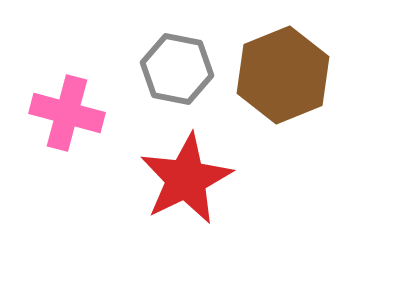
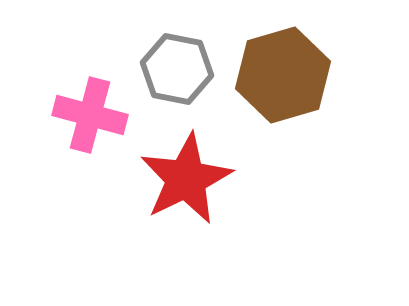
brown hexagon: rotated 6 degrees clockwise
pink cross: moved 23 px right, 2 px down
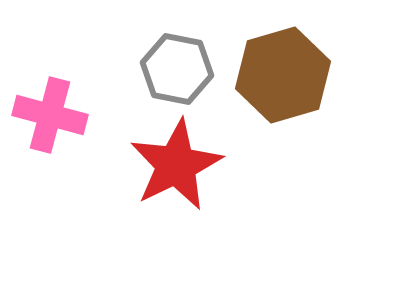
pink cross: moved 40 px left
red star: moved 10 px left, 14 px up
